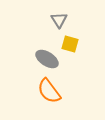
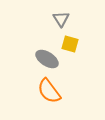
gray triangle: moved 2 px right, 1 px up
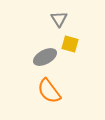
gray triangle: moved 2 px left
gray ellipse: moved 2 px left, 2 px up; rotated 60 degrees counterclockwise
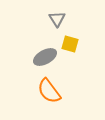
gray triangle: moved 2 px left
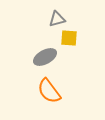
gray triangle: rotated 48 degrees clockwise
yellow square: moved 1 px left, 6 px up; rotated 12 degrees counterclockwise
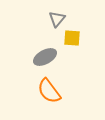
gray triangle: rotated 36 degrees counterclockwise
yellow square: moved 3 px right
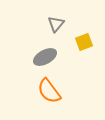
gray triangle: moved 1 px left, 5 px down
yellow square: moved 12 px right, 4 px down; rotated 24 degrees counterclockwise
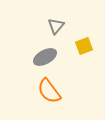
gray triangle: moved 2 px down
yellow square: moved 4 px down
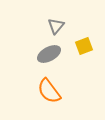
gray ellipse: moved 4 px right, 3 px up
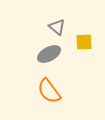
gray triangle: moved 1 px right, 1 px down; rotated 30 degrees counterclockwise
yellow square: moved 4 px up; rotated 18 degrees clockwise
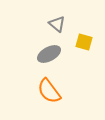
gray triangle: moved 3 px up
yellow square: rotated 18 degrees clockwise
